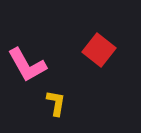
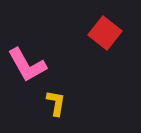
red square: moved 6 px right, 17 px up
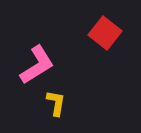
pink L-shape: moved 10 px right; rotated 93 degrees counterclockwise
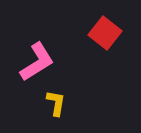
pink L-shape: moved 3 px up
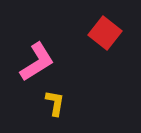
yellow L-shape: moved 1 px left
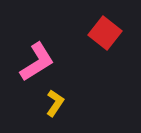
yellow L-shape: rotated 24 degrees clockwise
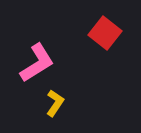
pink L-shape: moved 1 px down
